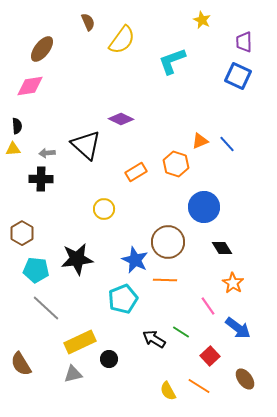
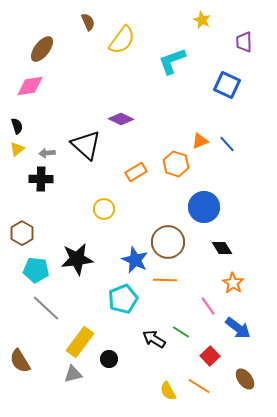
blue square at (238, 76): moved 11 px left, 9 px down
black semicircle at (17, 126): rotated 14 degrees counterclockwise
yellow triangle at (13, 149): moved 4 px right; rotated 35 degrees counterclockwise
yellow rectangle at (80, 342): rotated 28 degrees counterclockwise
brown semicircle at (21, 364): moved 1 px left, 3 px up
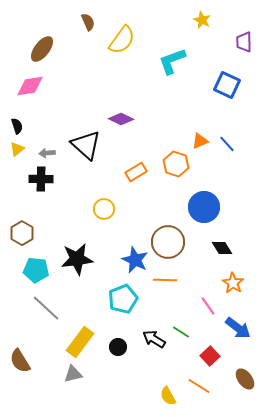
black circle at (109, 359): moved 9 px right, 12 px up
yellow semicircle at (168, 391): moved 5 px down
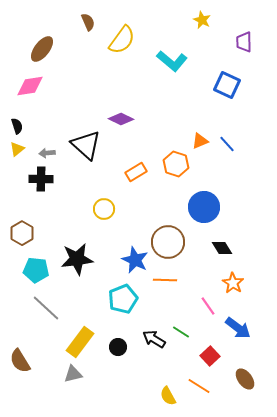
cyan L-shape at (172, 61): rotated 120 degrees counterclockwise
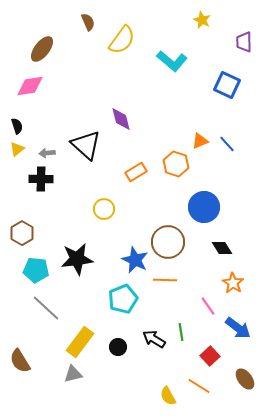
purple diamond at (121, 119): rotated 50 degrees clockwise
green line at (181, 332): rotated 48 degrees clockwise
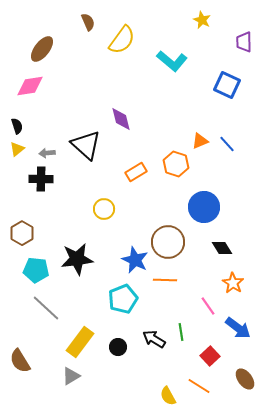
gray triangle at (73, 374): moved 2 px left, 2 px down; rotated 18 degrees counterclockwise
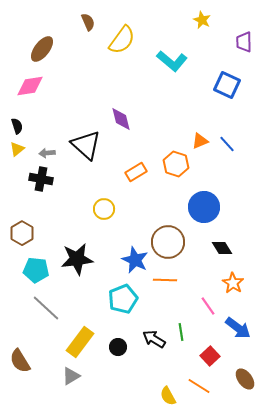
black cross at (41, 179): rotated 10 degrees clockwise
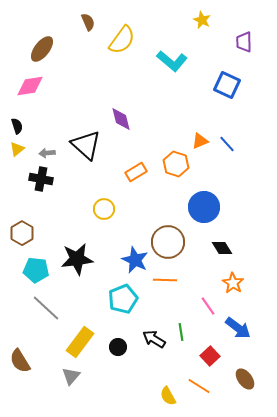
gray triangle at (71, 376): rotated 18 degrees counterclockwise
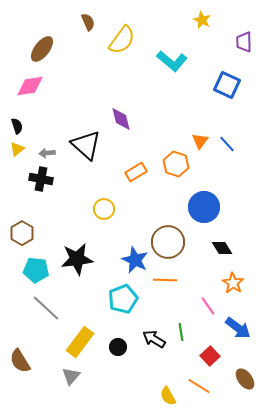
orange triangle at (200, 141): rotated 30 degrees counterclockwise
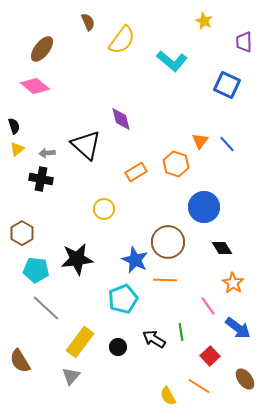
yellow star at (202, 20): moved 2 px right, 1 px down
pink diamond at (30, 86): moved 5 px right; rotated 48 degrees clockwise
black semicircle at (17, 126): moved 3 px left
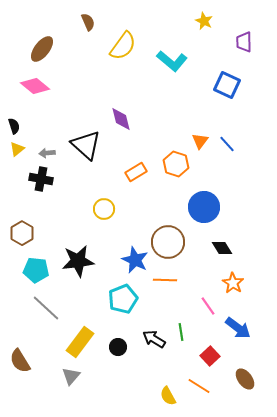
yellow semicircle at (122, 40): moved 1 px right, 6 px down
black star at (77, 259): moved 1 px right, 2 px down
